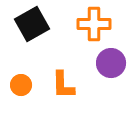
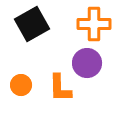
purple circle: moved 24 px left
orange L-shape: moved 3 px left, 3 px down
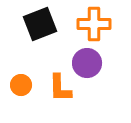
black square: moved 8 px right; rotated 8 degrees clockwise
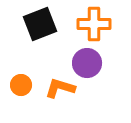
orange L-shape: rotated 108 degrees clockwise
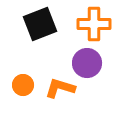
orange circle: moved 2 px right
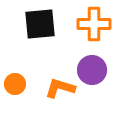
black square: rotated 16 degrees clockwise
purple circle: moved 5 px right, 7 px down
orange circle: moved 8 px left, 1 px up
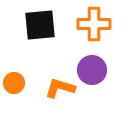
black square: moved 1 px down
orange circle: moved 1 px left, 1 px up
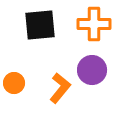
orange L-shape: rotated 112 degrees clockwise
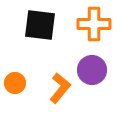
black square: rotated 12 degrees clockwise
orange circle: moved 1 px right
